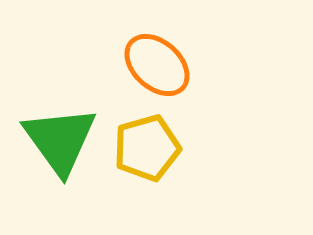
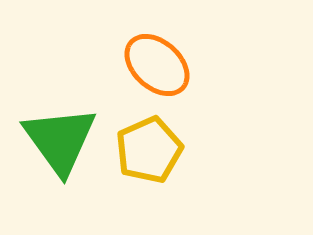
yellow pentagon: moved 2 px right, 2 px down; rotated 8 degrees counterclockwise
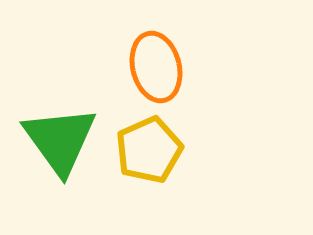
orange ellipse: moved 1 px left, 2 px down; rotated 34 degrees clockwise
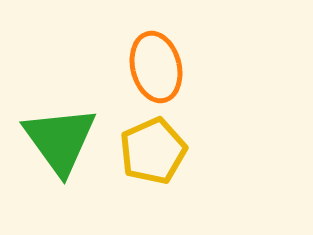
yellow pentagon: moved 4 px right, 1 px down
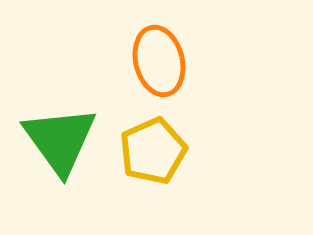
orange ellipse: moved 3 px right, 6 px up
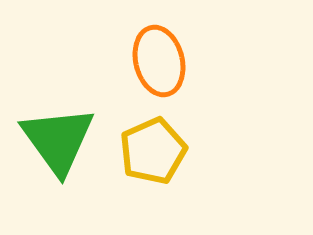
green triangle: moved 2 px left
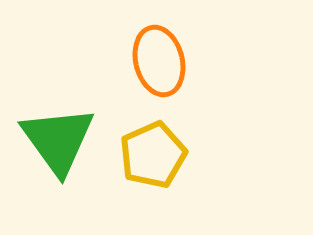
yellow pentagon: moved 4 px down
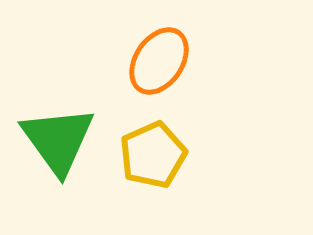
orange ellipse: rotated 48 degrees clockwise
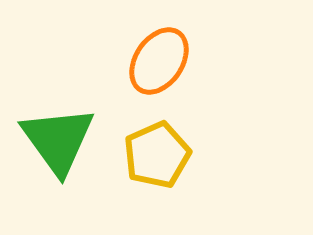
yellow pentagon: moved 4 px right
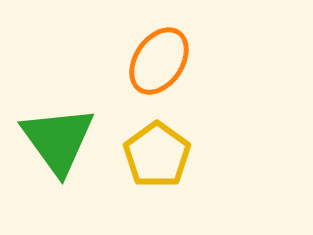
yellow pentagon: rotated 12 degrees counterclockwise
